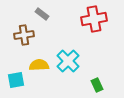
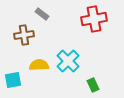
cyan square: moved 3 px left
green rectangle: moved 4 px left
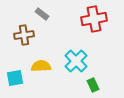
cyan cross: moved 8 px right
yellow semicircle: moved 2 px right, 1 px down
cyan square: moved 2 px right, 2 px up
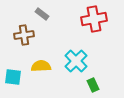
cyan square: moved 2 px left, 1 px up; rotated 18 degrees clockwise
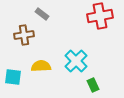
red cross: moved 6 px right, 3 px up
